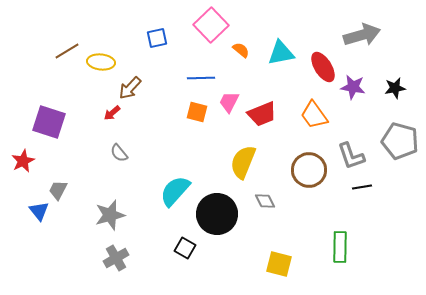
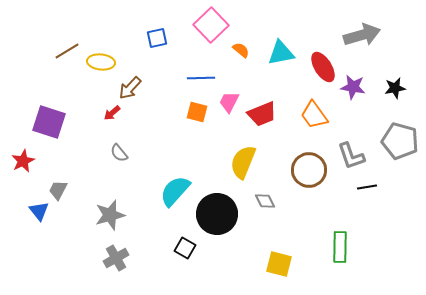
black line: moved 5 px right
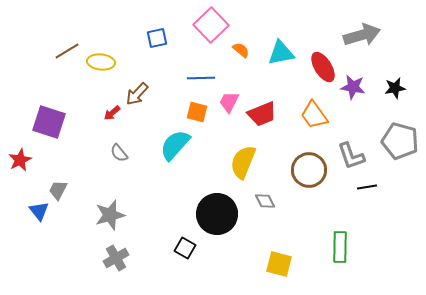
brown arrow: moved 7 px right, 6 px down
red star: moved 3 px left, 1 px up
cyan semicircle: moved 46 px up
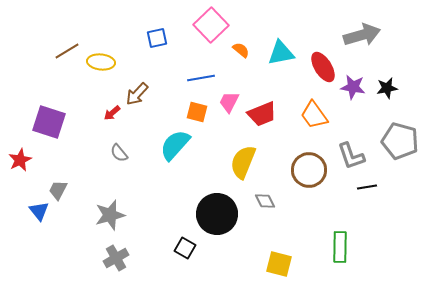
blue line: rotated 8 degrees counterclockwise
black star: moved 8 px left
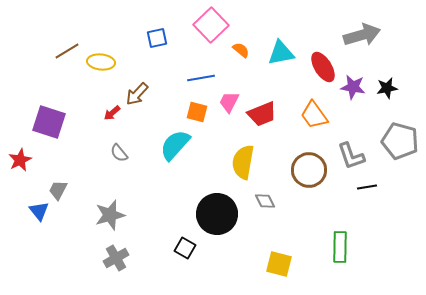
yellow semicircle: rotated 12 degrees counterclockwise
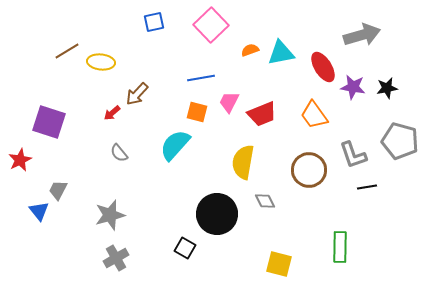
blue square: moved 3 px left, 16 px up
orange semicircle: moved 9 px right; rotated 60 degrees counterclockwise
gray L-shape: moved 2 px right, 1 px up
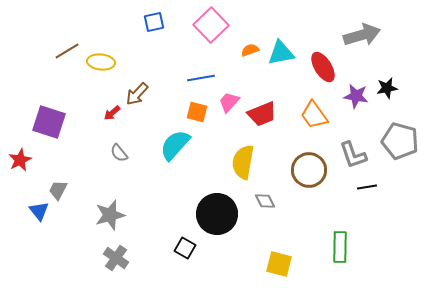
purple star: moved 3 px right, 9 px down
pink trapezoid: rotated 15 degrees clockwise
gray cross: rotated 25 degrees counterclockwise
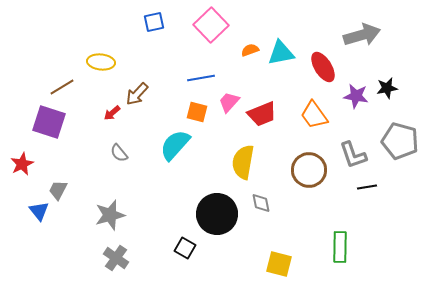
brown line: moved 5 px left, 36 px down
red star: moved 2 px right, 4 px down
gray diamond: moved 4 px left, 2 px down; rotated 15 degrees clockwise
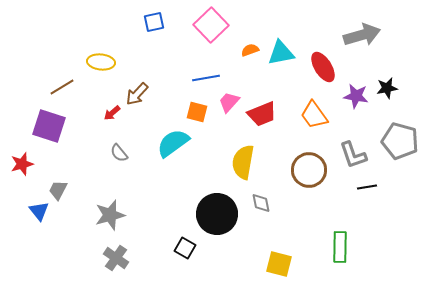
blue line: moved 5 px right
purple square: moved 4 px down
cyan semicircle: moved 2 px left, 2 px up; rotated 12 degrees clockwise
red star: rotated 10 degrees clockwise
